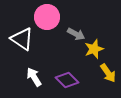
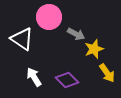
pink circle: moved 2 px right
yellow arrow: moved 1 px left
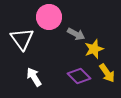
white triangle: rotated 20 degrees clockwise
purple diamond: moved 12 px right, 4 px up
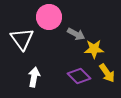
yellow star: rotated 18 degrees clockwise
white arrow: rotated 42 degrees clockwise
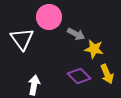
yellow star: rotated 12 degrees clockwise
yellow arrow: moved 1 px down; rotated 12 degrees clockwise
white arrow: moved 8 px down
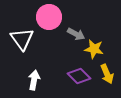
white arrow: moved 5 px up
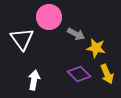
yellow star: moved 2 px right, 1 px up
purple diamond: moved 2 px up
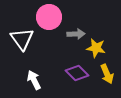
gray arrow: rotated 30 degrees counterclockwise
purple diamond: moved 2 px left, 1 px up
white arrow: rotated 36 degrees counterclockwise
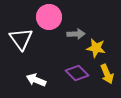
white triangle: moved 1 px left
white arrow: moved 2 px right; rotated 42 degrees counterclockwise
